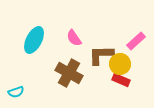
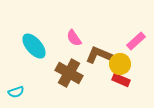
cyan ellipse: moved 6 px down; rotated 68 degrees counterclockwise
brown L-shape: moved 2 px left; rotated 24 degrees clockwise
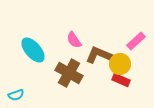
pink semicircle: moved 2 px down
cyan ellipse: moved 1 px left, 4 px down
cyan semicircle: moved 3 px down
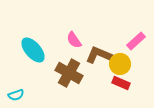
red rectangle: moved 3 px down
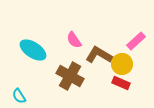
cyan ellipse: rotated 16 degrees counterclockwise
brown L-shape: rotated 8 degrees clockwise
yellow circle: moved 2 px right
brown cross: moved 1 px right, 3 px down
cyan semicircle: moved 3 px right, 1 px down; rotated 77 degrees clockwise
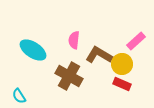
pink semicircle: rotated 42 degrees clockwise
brown cross: moved 1 px left
red rectangle: moved 1 px right, 1 px down
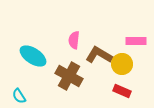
pink rectangle: rotated 42 degrees clockwise
cyan ellipse: moved 6 px down
red rectangle: moved 7 px down
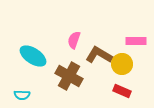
pink semicircle: rotated 12 degrees clockwise
cyan semicircle: moved 3 px right, 1 px up; rotated 56 degrees counterclockwise
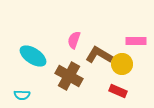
red rectangle: moved 4 px left
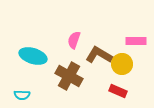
cyan ellipse: rotated 16 degrees counterclockwise
